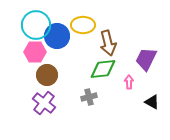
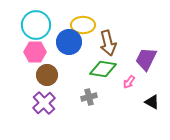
blue circle: moved 12 px right, 6 px down
green diamond: rotated 16 degrees clockwise
pink arrow: rotated 144 degrees counterclockwise
purple cross: rotated 10 degrees clockwise
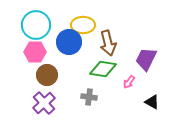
gray cross: rotated 21 degrees clockwise
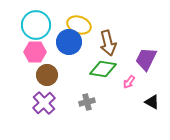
yellow ellipse: moved 4 px left; rotated 20 degrees clockwise
gray cross: moved 2 px left, 5 px down; rotated 21 degrees counterclockwise
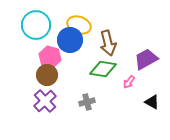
blue circle: moved 1 px right, 2 px up
pink hexagon: moved 15 px right, 5 px down; rotated 15 degrees clockwise
purple trapezoid: rotated 35 degrees clockwise
purple cross: moved 1 px right, 2 px up
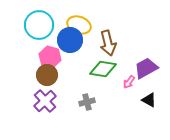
cyan circle: moved 3 px right
purple trapezoid: moved 9 px down
black triangle: moved 3 px left, 2 px up
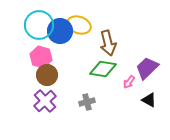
blue circle: moved 10 px left, 9 px up
pink hexagon: moved 9 px left
purple trapezoid: moved 1 px right; rotated 15 degrees counterclockwise
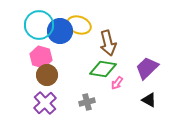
pink arrow: moved 12 px left, 1 px down
purple cross: moved 2 px down
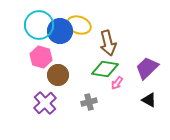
green diamond: moved 2 px right
brown circle: moved 11 px right
gray cross: moved 2 px right
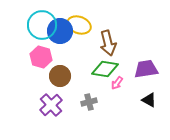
cyan circle: moved 3 px right
purple trapezoid: moved 1 px left, 1 px down; rotated 35 degrees clockwise
brown circle: moved 2 px right, 1 px down
purple cross: moved 6 px right, 2 px down
